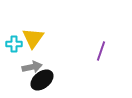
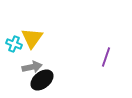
yellow triangle: moved 1 px left
cyan cross: rotated 21 degrees clockwise
purple line: moved 5 px right, 6 px down
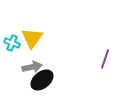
cyan cross: moved 2 px left, 1 px up
purple line: moved 1 px left, 2 px down
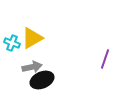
yellow triangle: rotated 25 degrees clockwise
black ellipse: rotated 15 degrees clockwise
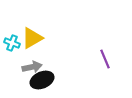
purple line: rotated 42 degrees counterclockwise
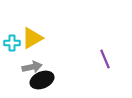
cyan cross: rotated 21 degrees counterclockwise
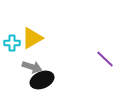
purple line: rotated 24 degrees counterclockwise
gray arrow: rotated 30 degrees clockwise
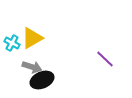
cyan cross: rotated 28 degrees clockwise
